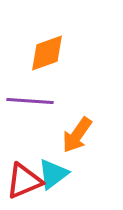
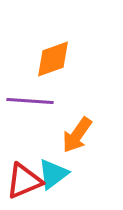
orange diamond: moved 6 px right, 6 px down
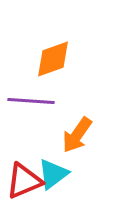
purple line: moved 1 px right
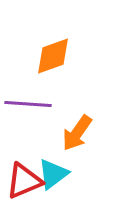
orange diamond: moved 3 px up
purple line: moved 3 px left, 3 px down
orange arrow: moved 2 px up
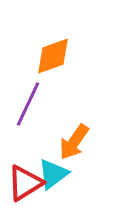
purple line: rotated 69 degrees counterclockwise
orange arrow: moved 3 px left, 9 px down
red triangle: moved 1 px right, 2 px down; rotated 9 degrees counterclockwise
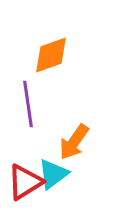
orange diamond: moved 2 px left, 1 px up
purple line: rotated 33 degrees counterclockwise
red triangle: moved 1 px up
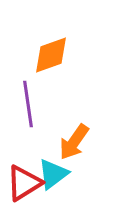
red triangle: moved 1 px left, 1 px down
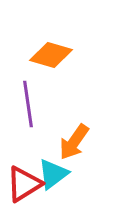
orange diamond: rotated 36 degrees clockwise
red triangle: moved 1 px down
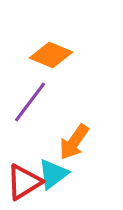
orange diamond: rotated 6 degrees clockwise
purple line: moved 2 px right, 2 px up; rotated 45 degrees clockwise
red triangle: moved 2 px up
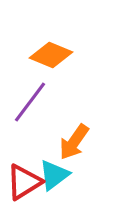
cyan triangle: moved 1 px right, 1 px down
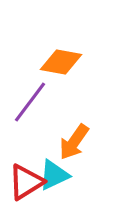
orange diamond: moved 10 px right, 7 px down; rotated 12 degrees counterclockwise
cyan triangle: rotated 12 degrees clockwise
red triangle: moved 2 px right
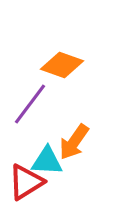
orange diamond: moved 1 px right, 3 px down; rotated 9 degrees clockwise
purple line: moved 2 px down
cyan triangle: moved 7 px left, 14 px up; rotated 28 degrees clockwise
